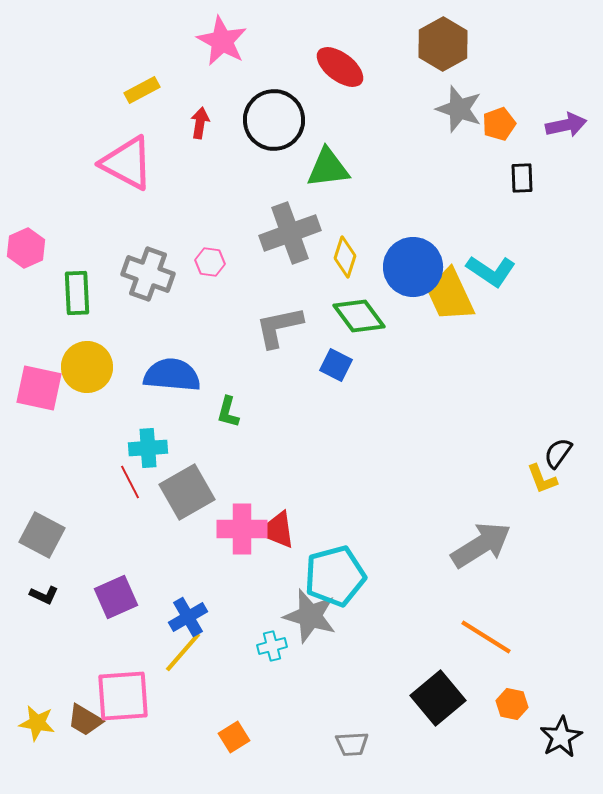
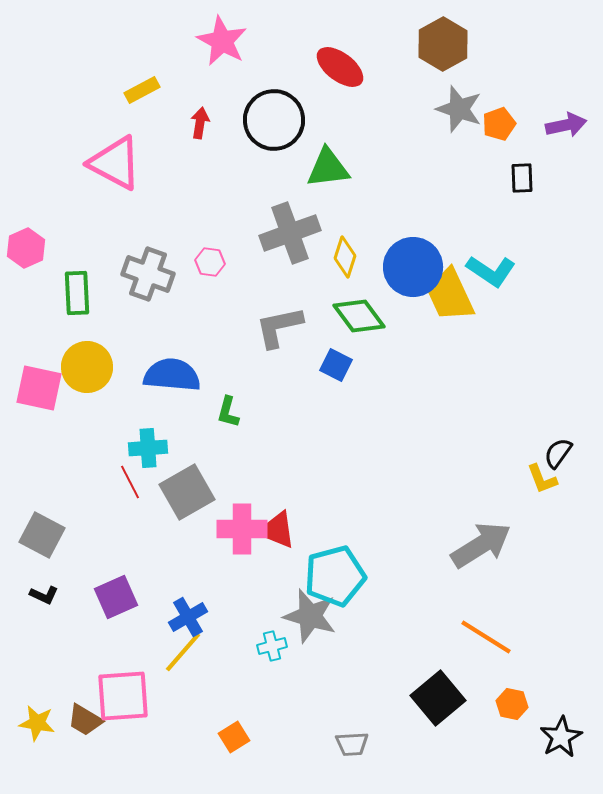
pink triangle at (127, 163): moved 12 px left
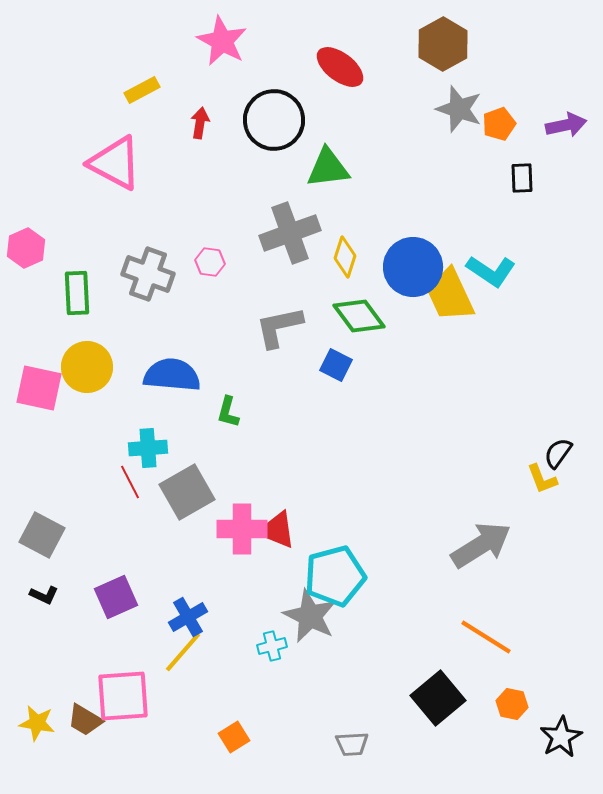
gray star at (310, 616): rotated 10 degrees clockwise
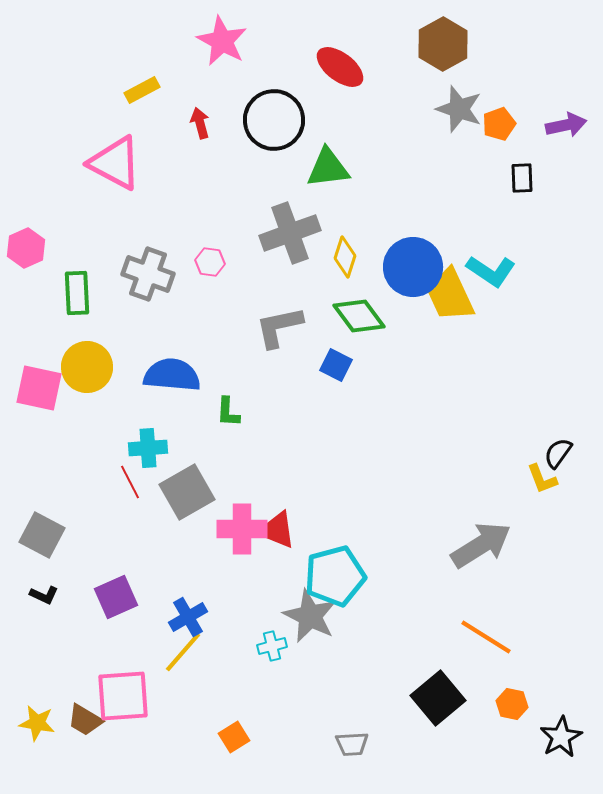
red arrow at (200, 123): rotated 24 degrees counterclockwise
green L-shape at (228, 412): rotated 12 degrees counterclockwise
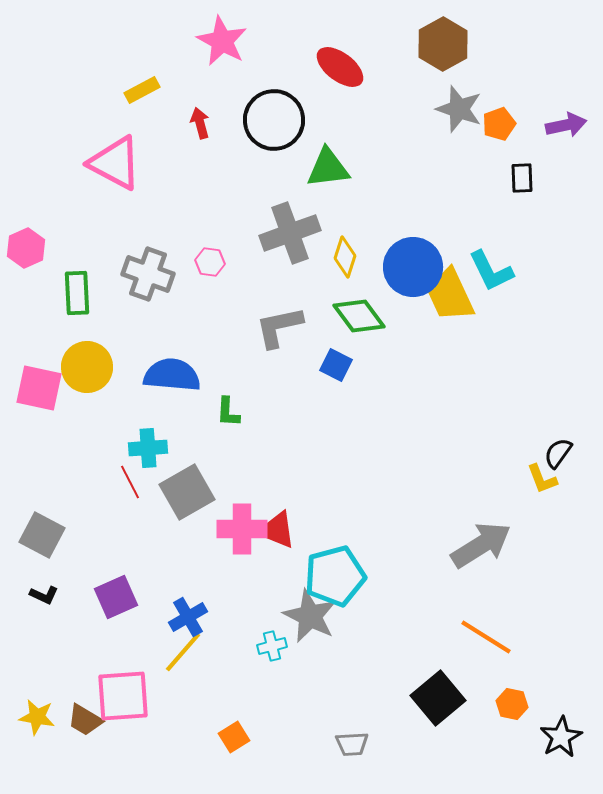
cyan L-shape at (491, 271): rotated 30 degrees clockwise
yellow star at (37, 723): moved 6 px up
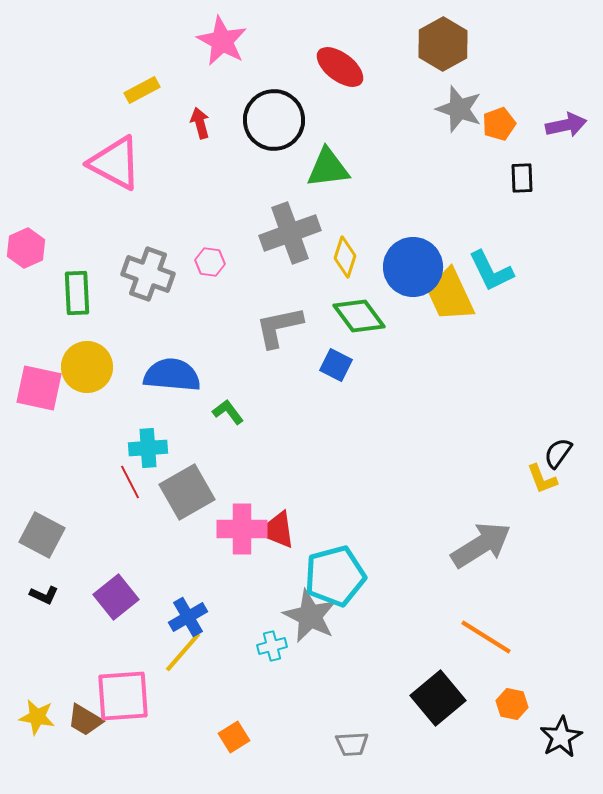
green L-shape at (228, 412): rotated 140 degrees clockwise
purple square at (116, 597): rotated 15 degrees counterclockwise
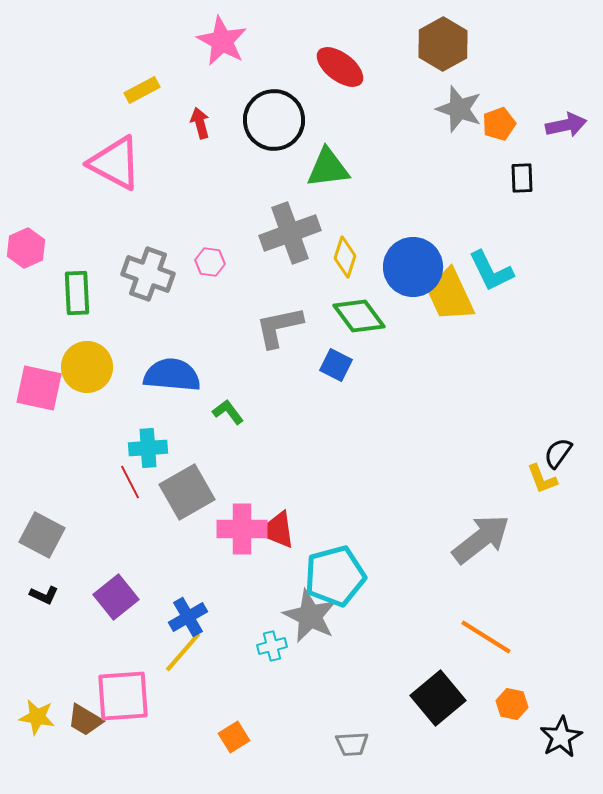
gray arrow at (481, 545): moved 6 px up; rotated 6 degrees counterclockwise
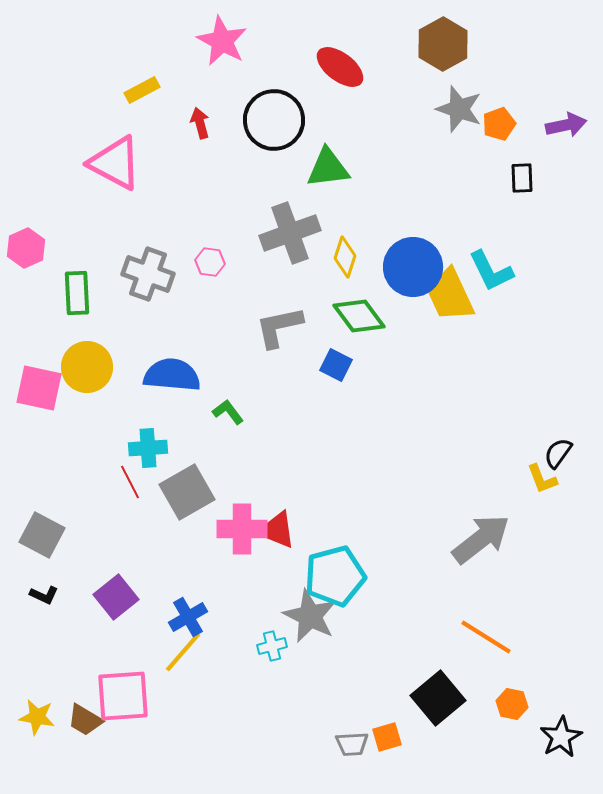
orange square at (234, 737): moved 153 px right; rotated 16 degrees clockwise
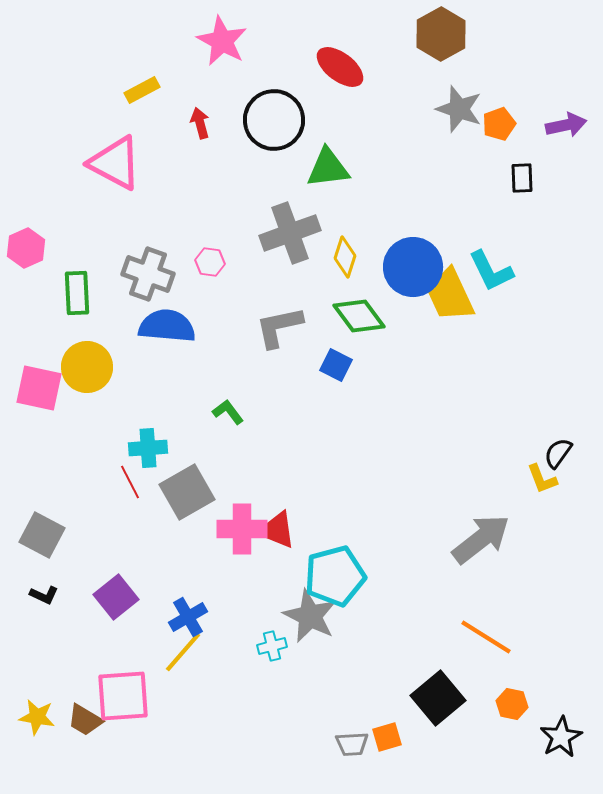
brown hexagon at (443, 44): moved 2 px left, 10 px up
blue semicircle at (172, 375): moved 5 px left, 49 px up
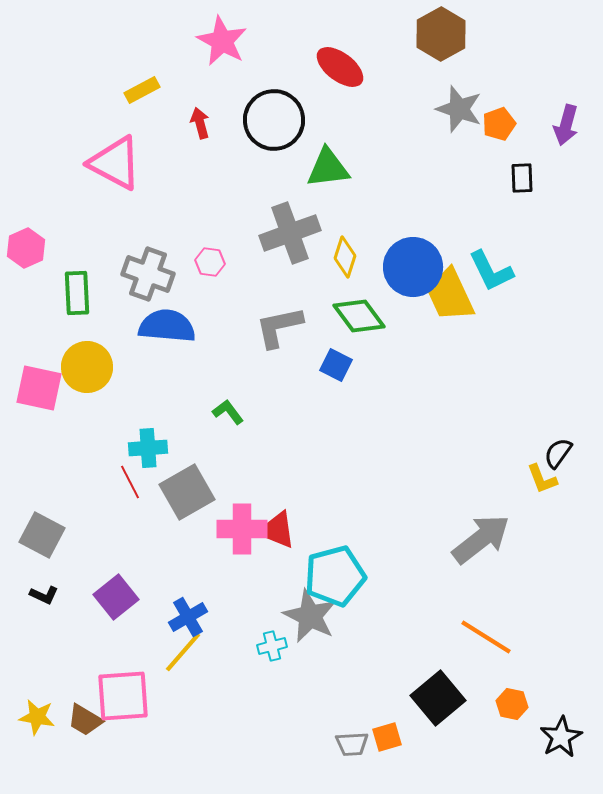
purple arrow at (566, 125): rotated 117 degrees clockwise
